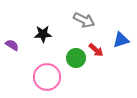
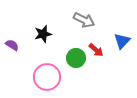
black star: rotated 12 degrees counterclockwise
blue triangle: moved 1 px right, 1 px down; rotated 30 degrees counterclockwise
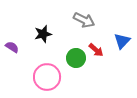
purple semicircle: moved 2 px down
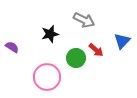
black star: moved 7 px right
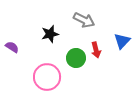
red arrow: rotated 35 degrees clockwise
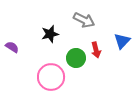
pink circle: moved 4 px right
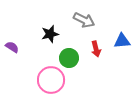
blue triangle: rotated 42 degrees clockwise
red arrow: moved 1 px up
green circle: moved 7 px left
pink circle: moved 3 px down
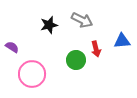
gray arrow: moved 2 px left
black star: moved 1 px left, 9 px up
green circle: moved 7 px right, 2 px down
pink circle: moved 19 px left, 6 px up
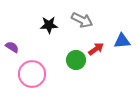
black star: rotated 12 degrees clockwise
red arrow: rotated 112 degrees counterclockwise
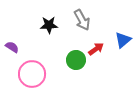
gray arrow: rotated 35 degrees clockwise
blue triangle: moved 1 px right, 1 px up; rotated 36 degrees counterclockwise
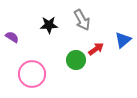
purple semicircle: moved 10 px up
